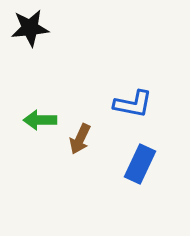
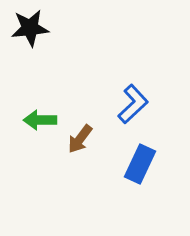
blue L-shape: rotated 54 degrees counterclockwise
brown arrow: rotated 12 degrees clockwise
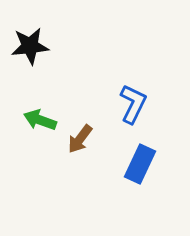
black star: moved 18 px down
blue L-shape: rotated 21 degrees counterclockwise
green arrow: rotated 20 degrees clockwise
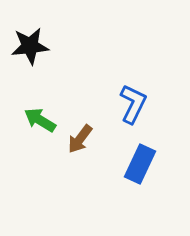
green arrow: rotated 12 degrees clockwise
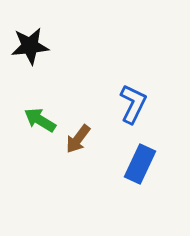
brown arrow: moved 2 px left
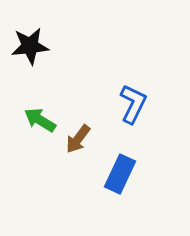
blue rectangle: moved 20 px left, 10 px down
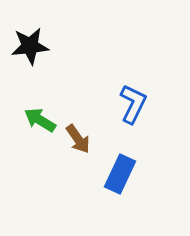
brown arrow: rotated 72 degrees counterclockwise
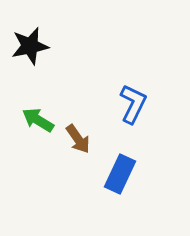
black star: rotated 6 degrees counterclockwise
green arrow: moved 2 px left
